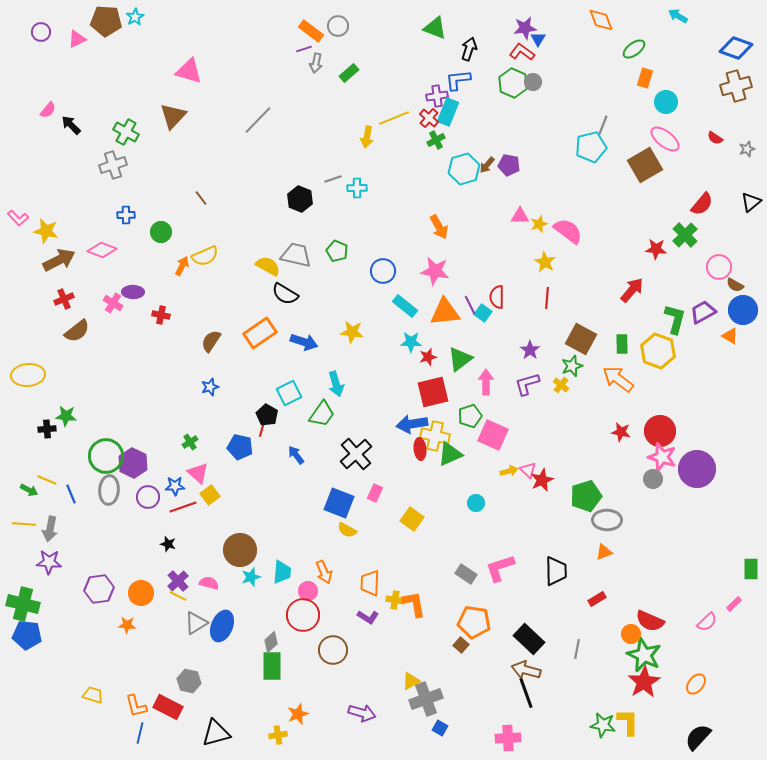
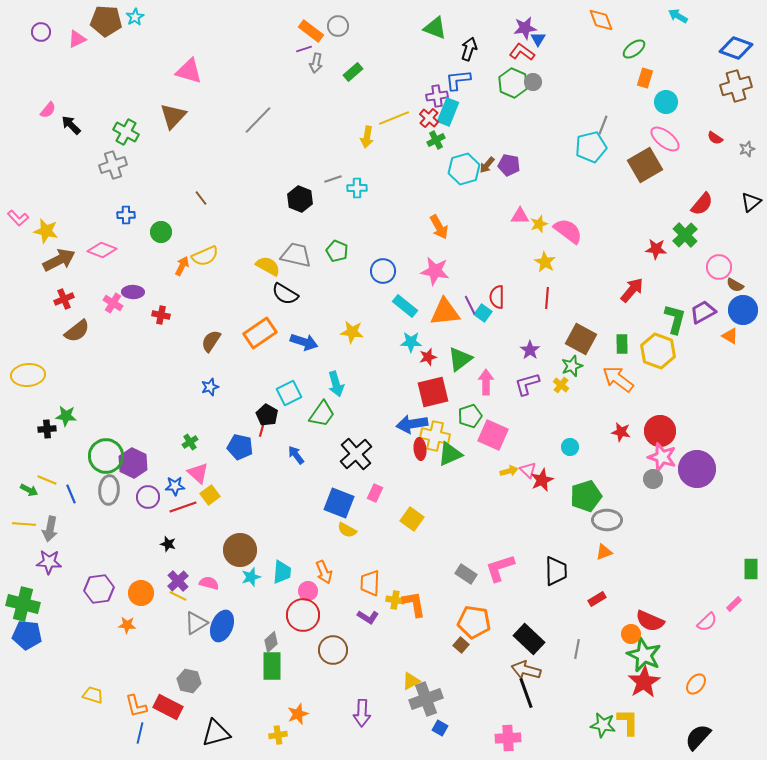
green rectangle at (349, 73): moved 4 px right, 1 px up
cyan circle at (476, 503): moved 94 px right, 56 px up
purple arrow at (362, 713): rotated 76 degrees clockwise
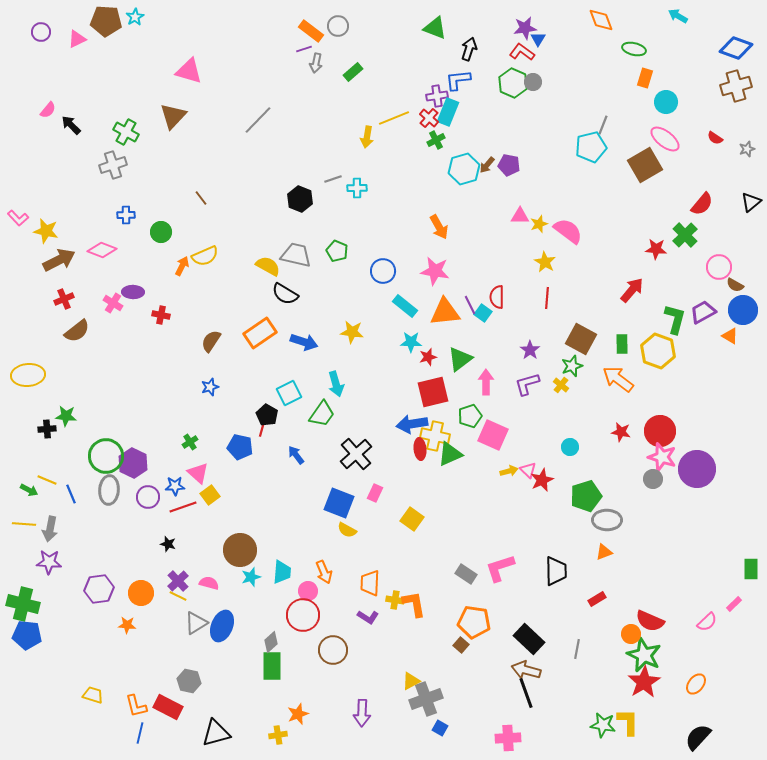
green ellipse at (634, 49): rotated 50 degrees clockwise
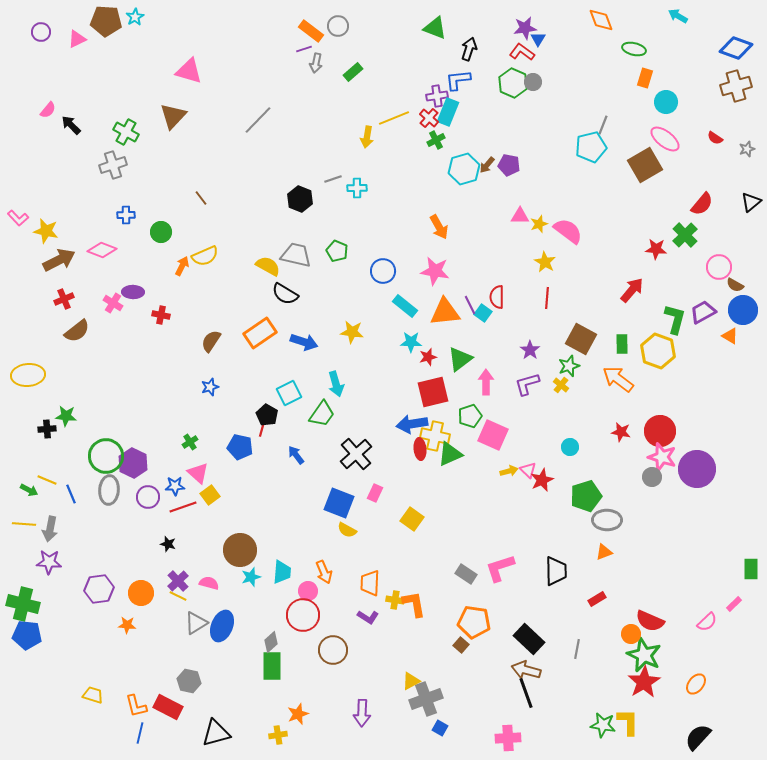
green star at (572, 366): moved 3 px left
gray circle at (653, 479): moved 1 px left, 2 px up
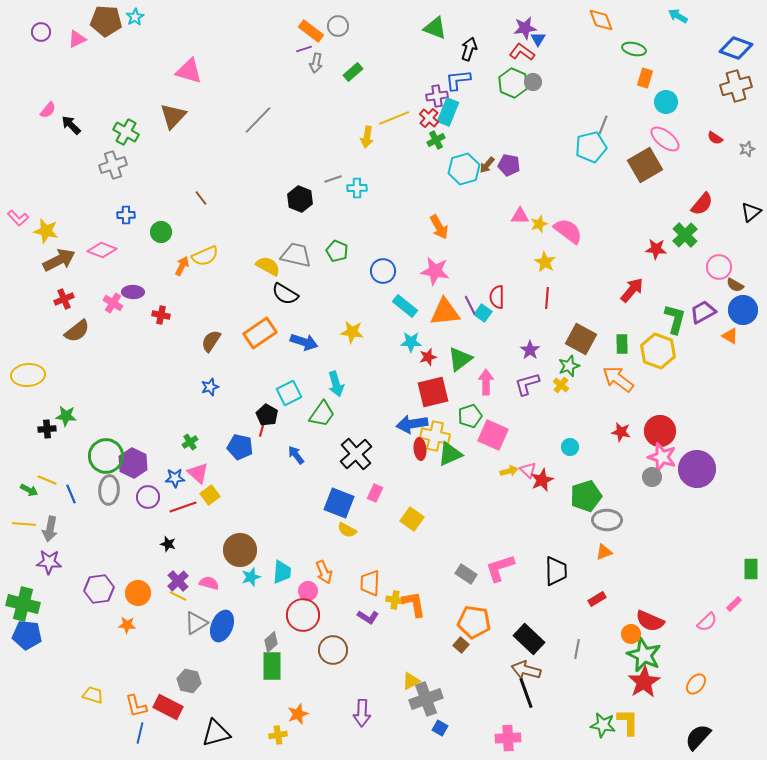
black triangle at (751, 202): moved 10 px down
blue star at (175, 486): moved 8 px up
orange circle at (141, 593): moved 3 px left
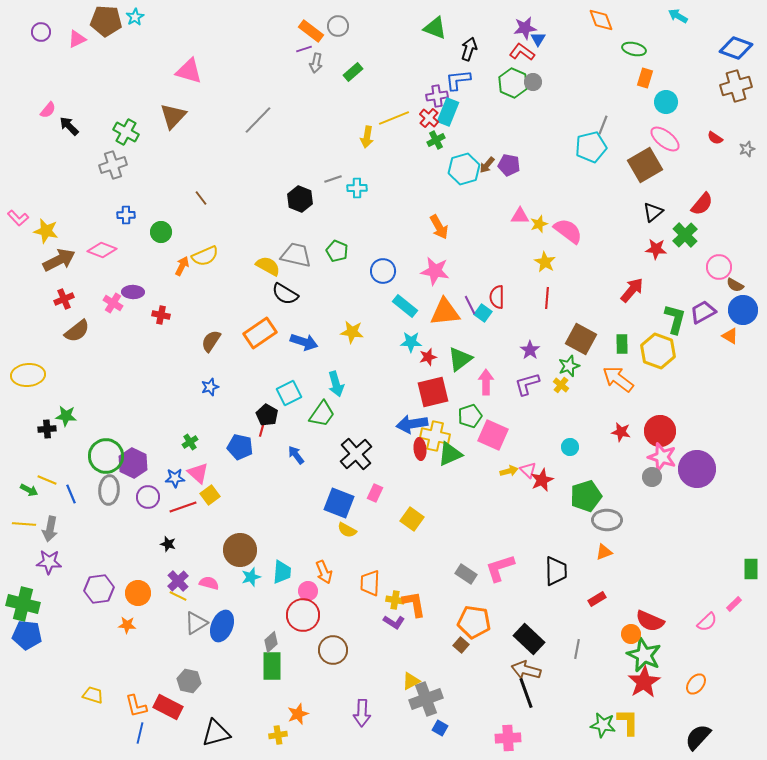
black arrow at (71, 125): moved 2 px left, 1 px down
black triangle at (751, 212): moved 98 px left
purple L-shape at (368, 617): moved 26 px right, 5 px down
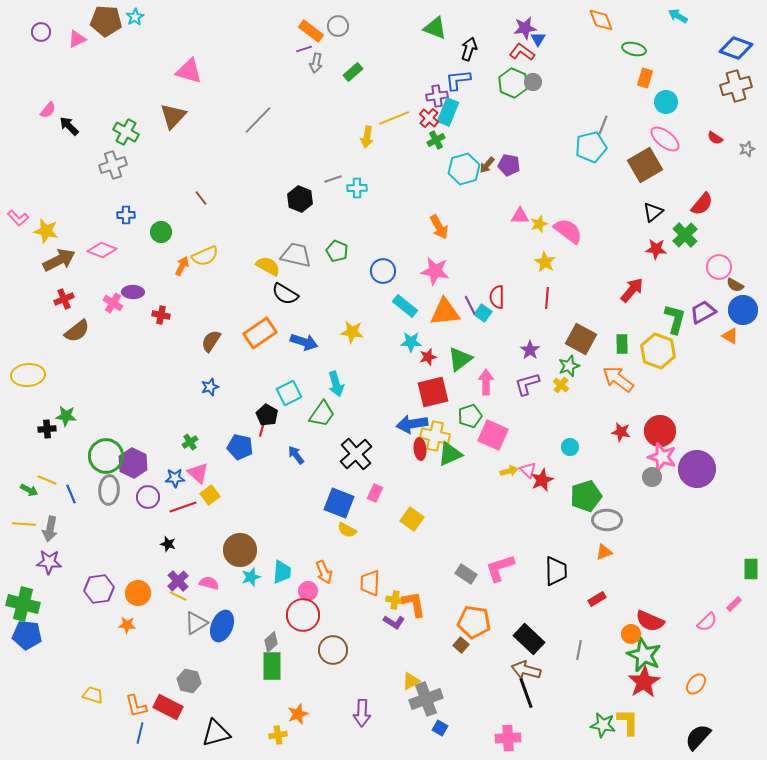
gray line at (577, 649): moved 2 px right, 1 px down
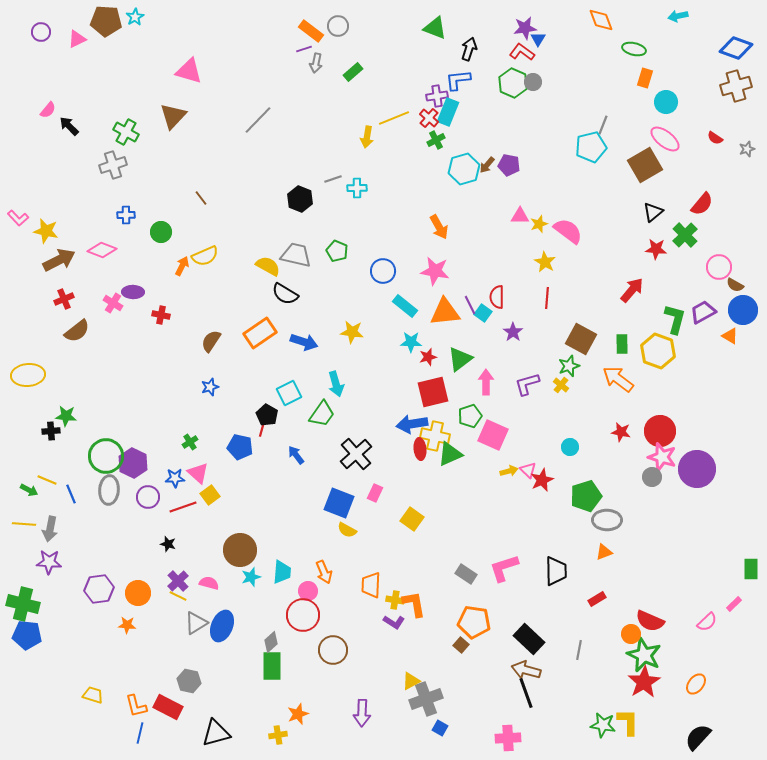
cyan arrow at (678, 16): rotated 42 degrees counterclockwise
purple star at (530, 350): moved 17 px left, 18 px up
black cross at (47, 429): moved 4 px right, 2 px down
pink L-shape at (500, 568): moved 4 px right
orange trapezoid at (370, 583): moved 1 px right, 2 px down
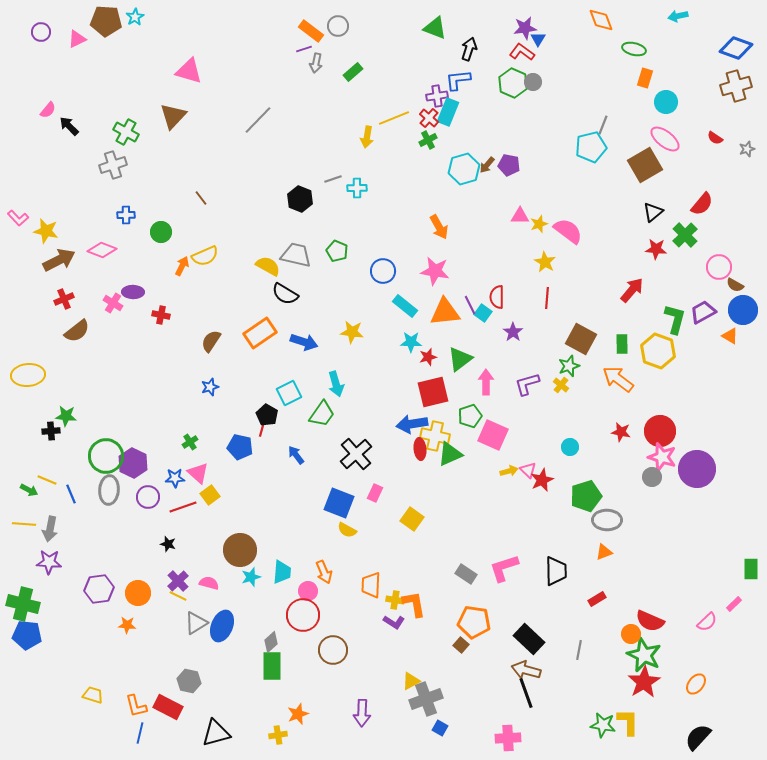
green cross at (436, 140): moved 8 px left
